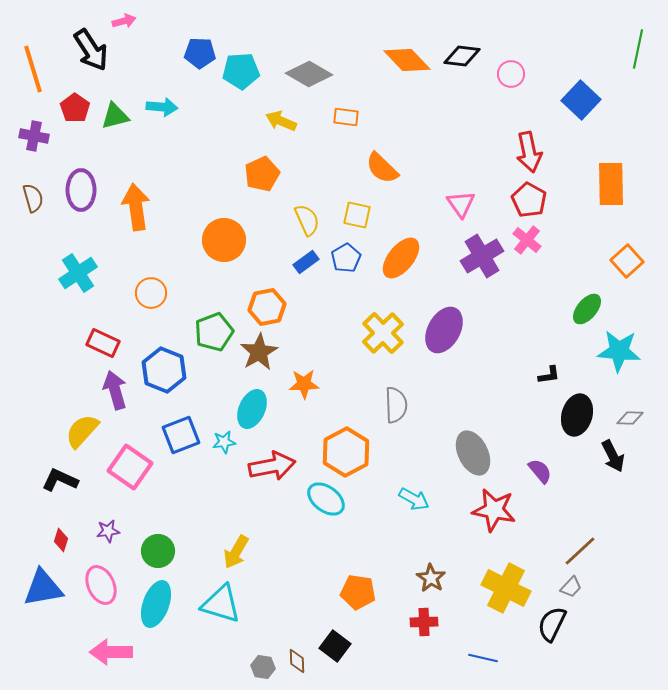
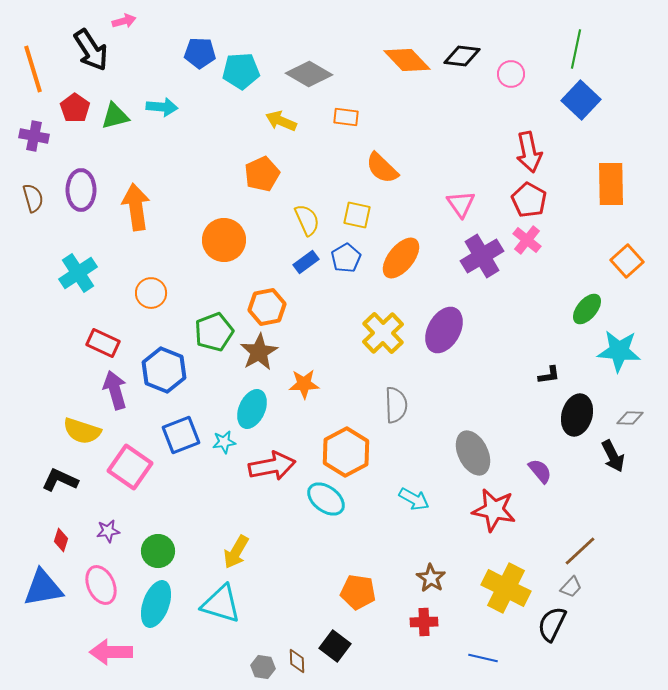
green line at (638, 49): moved 62 px left
yellow semicircle at (82, 431): rotated 114 degrees counterclockwise
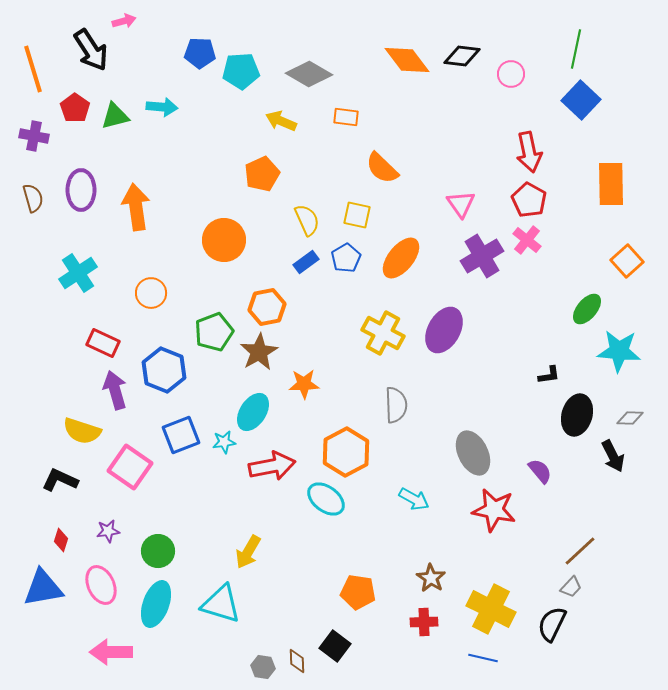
orange diamond at (407, 60): rotated 6 degrees clockwise
yellow cross at (383, 333): rotated 18 degrees counterclockwise
cyan ellipse at (252, 409): moved 1 px right, 3 px down; rotated 9 degrees clockwise
yellow arrow at (236, 552): moved 12 px right
yellow cross at (506, 588): moved 15 px left, 21 px down
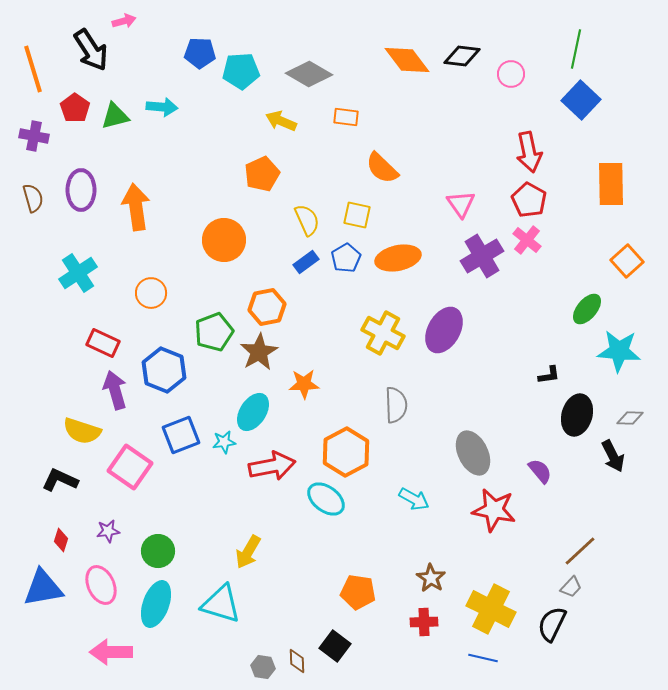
orange ellipse at (401, 258): moved 3 px left; rotated 39 degrees clockwise
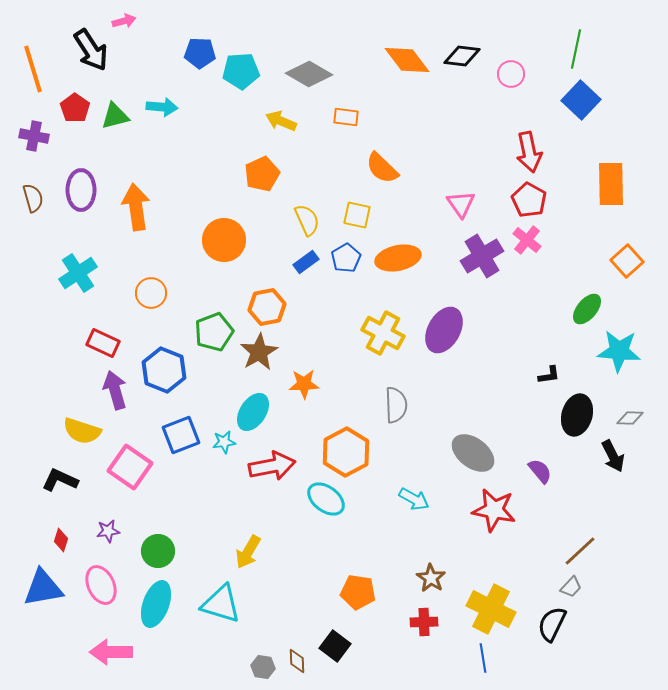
gray ellipse at (473, 453): rotated 27 degrees counterclockwise
blue line at (483, 658): rotated 68 degrees clockwise
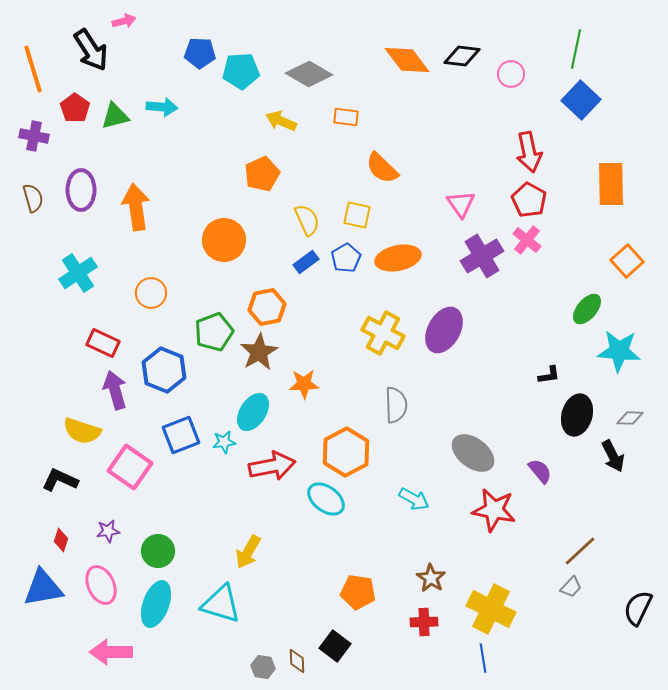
black semicircle at (552, 624): moved 86 px right, 16 px up
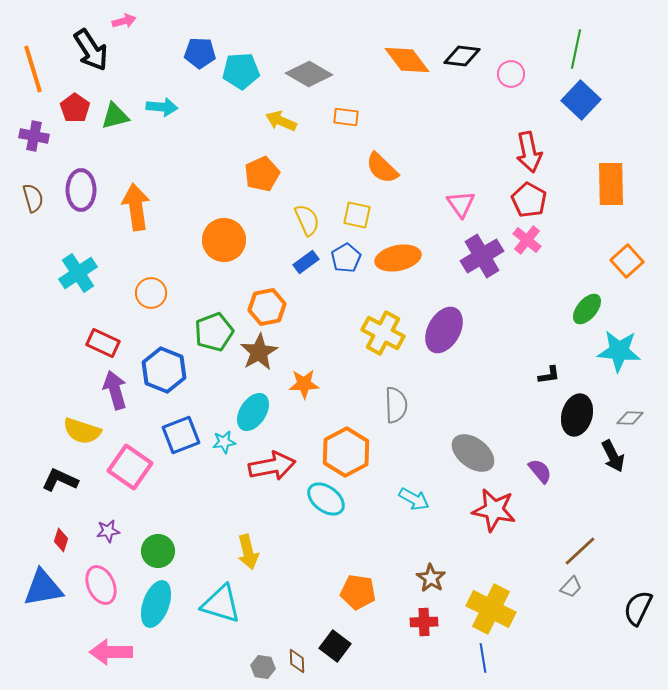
yellow arrow at (248, 552): rotated 44 degrees counterclockwise
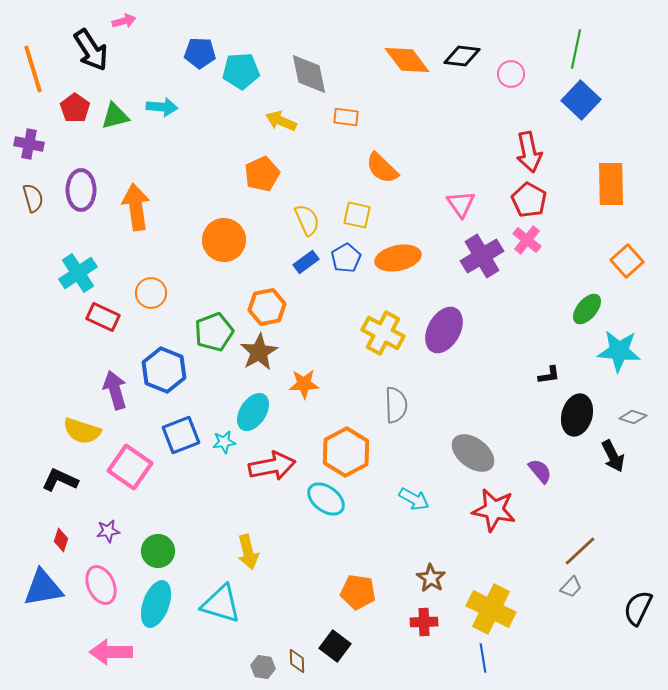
gray diamond at (309, 74): rotated 48 degrees clockwise
purple cross at (34, 136): moved 5 px left, 8 px down
red rectangle at (103, 343): moved 26 px up
gray diamond at (630, 418): moved 3 px right, 1 px up; rotated 16 degrees clockwise
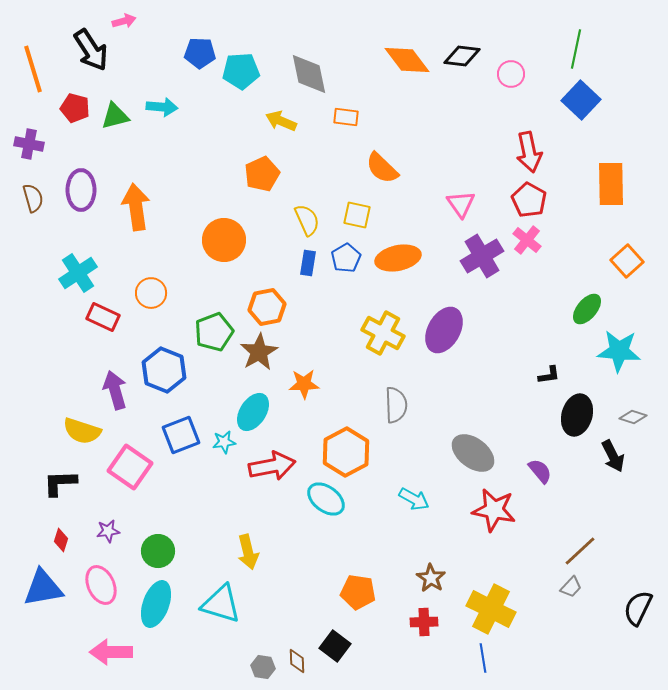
red pentagon at (75, 108): rotated 20 degrees counterclockwise
blue rectangle at (306, 262): moved 2 px right, 1 px down; rotated 45 degrees counterclockwise
black L-shape at (60, 480): moved 3 px down; rotated 27 degrees counterclockwise
